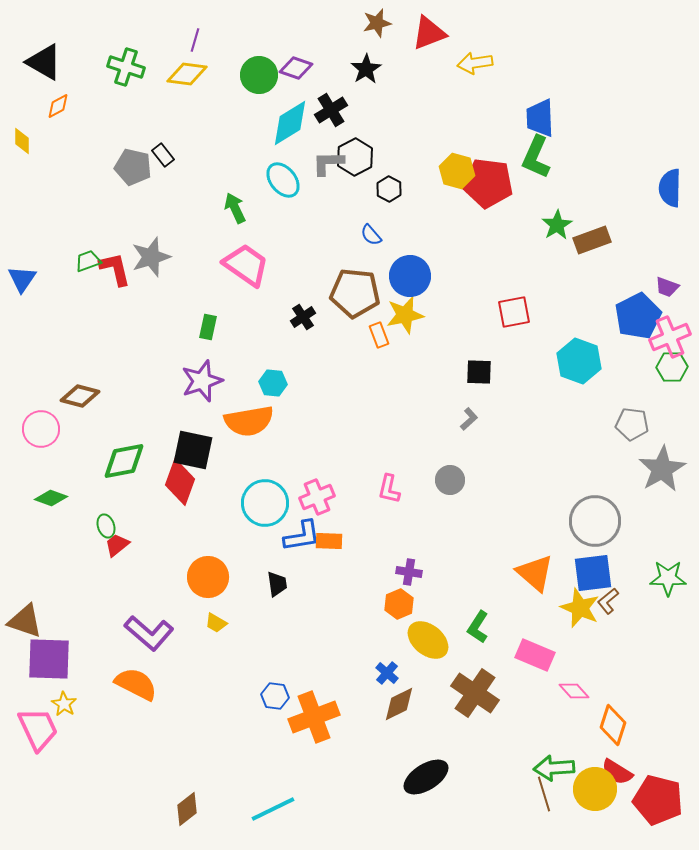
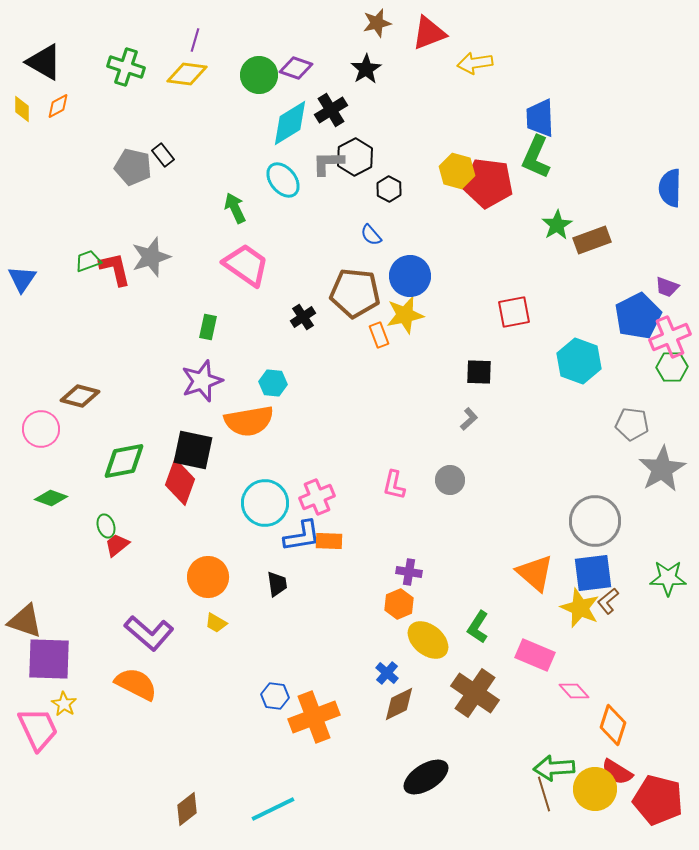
yellow diamond at (22, 141): moved 32 px up
pink L-shape at (389, 489): moved 5 px right, 4 px up
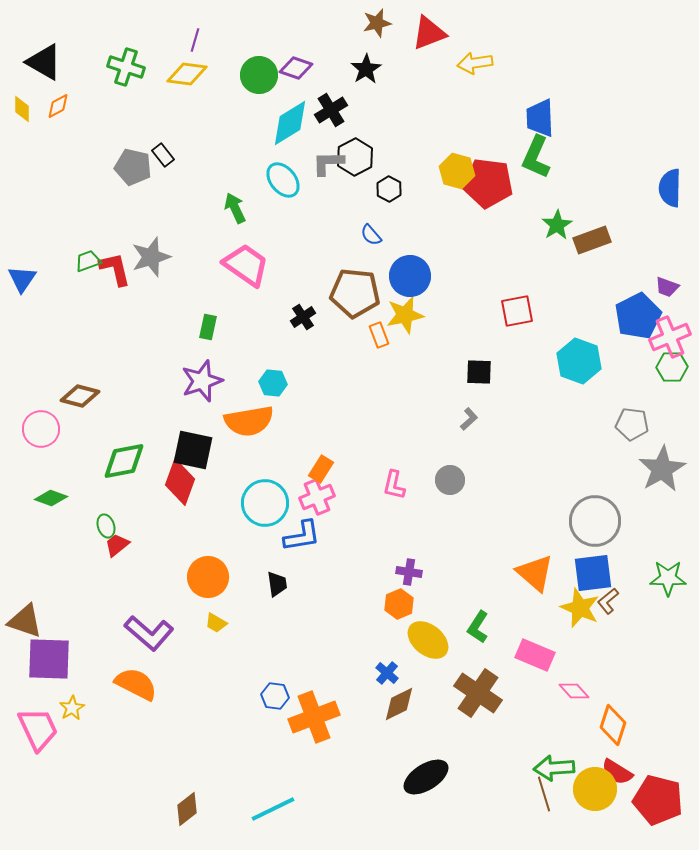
red square at (514, 312): moved 3 px right, 1 px up
orange rectangle at (329, 541): moved 8 px left, 72 px up; rotated 60 degrees counterclockwise
brown cross at (475, 693): moved 3 px right
yellow star at (64, 704): moved 8 px right, 4 px down; rotated 10 degrees clockwise
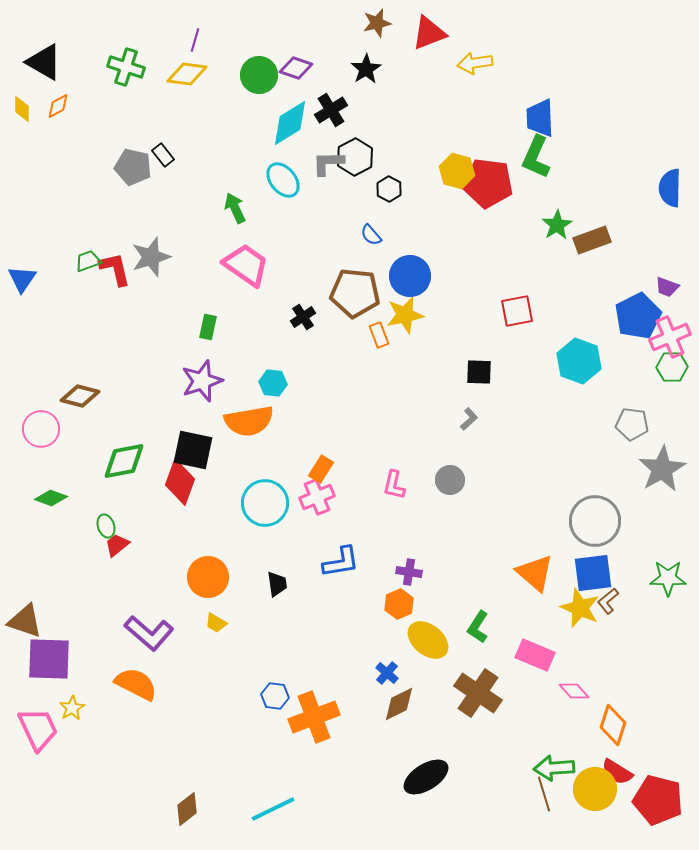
blue L-shape at (302, 536): moved 39 px right, 26 px down
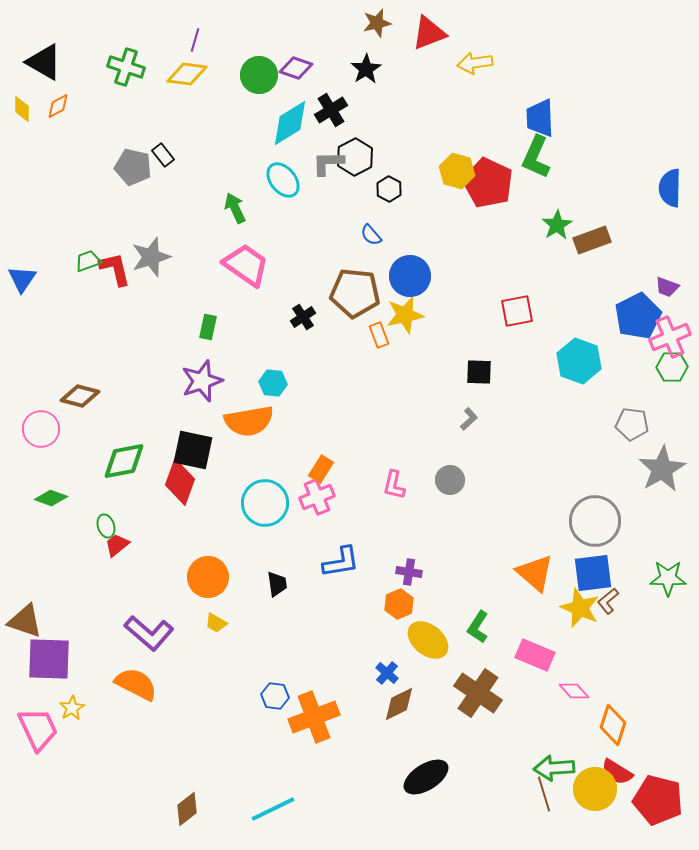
red pentagon at (488, 183): rotated 18 degrees clockwise
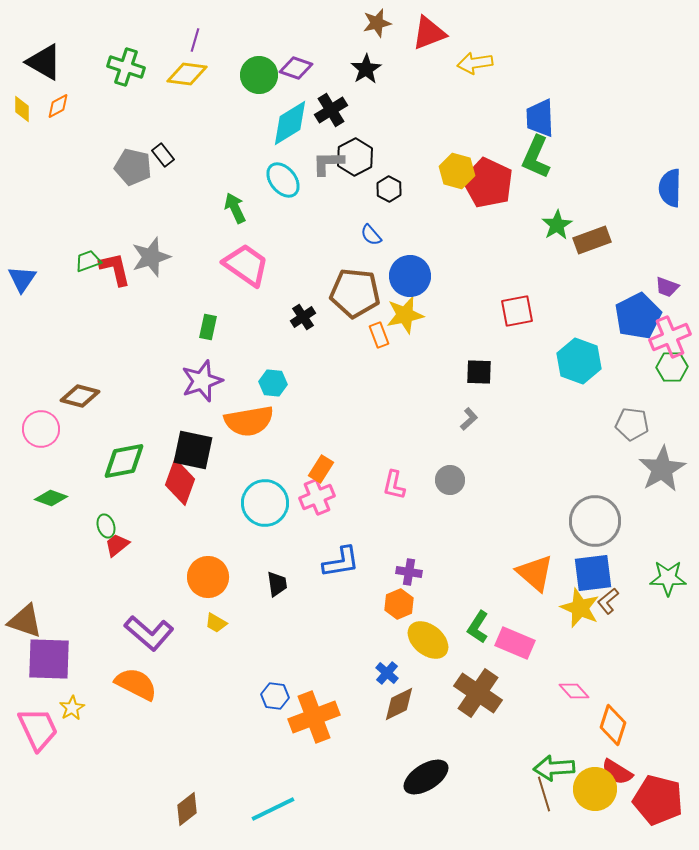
pink rectangle at (535, 655): moved 20 px left, 12 px up
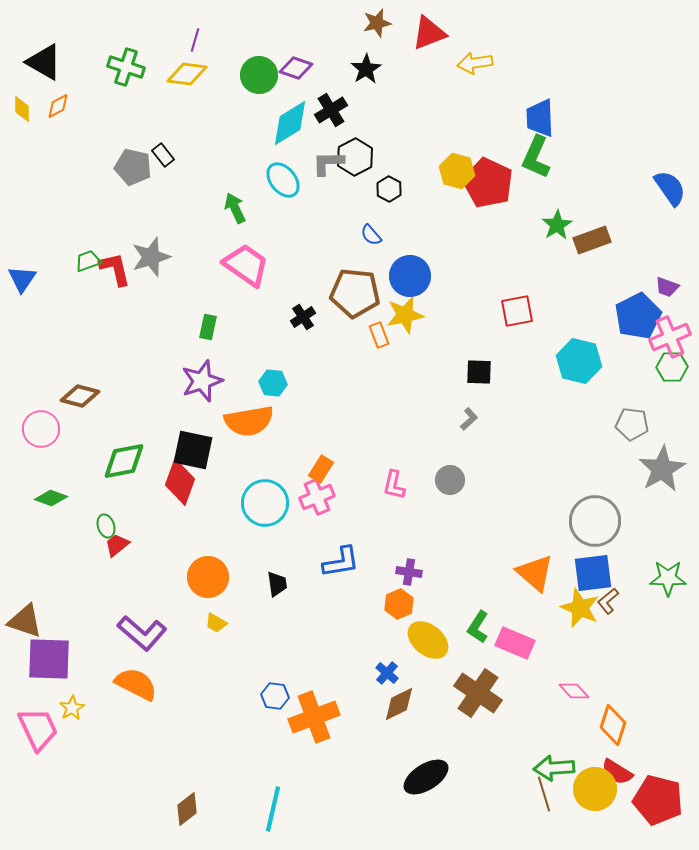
blue semicircle at (670, 188): rotated 144 degrees clockwise
cyan hexagon at (579, 361): rotated 6 degrees counterclockwise
purple L-shape at (149, 633): moved 7 px left
cyan line at (273, 809): rotated 51 degrees counterclockwise
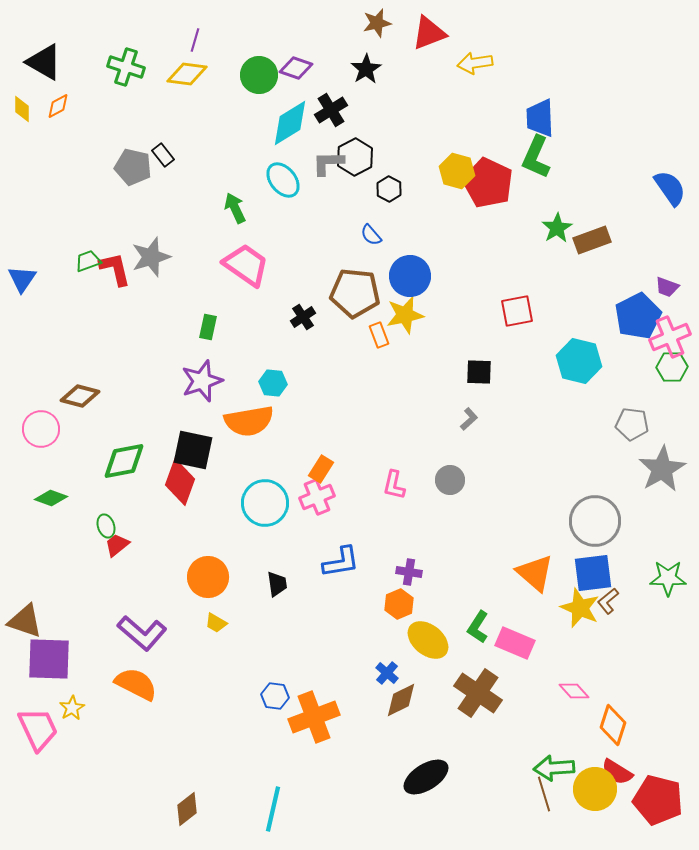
green star at (557, 225): moved 3 px down
brown diamond at (399, 704): moved 2 px right, 4 px up
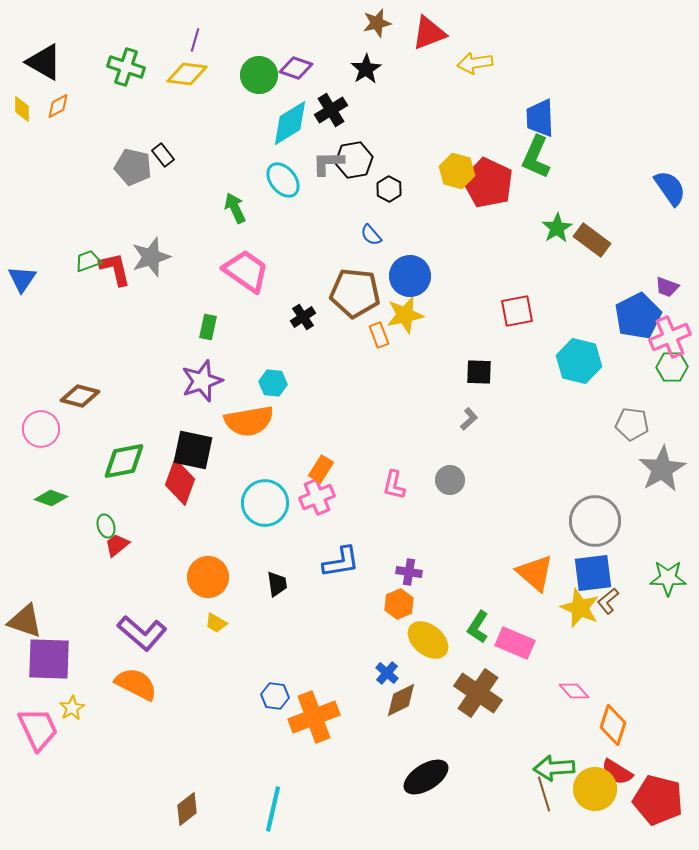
black hexagon at (355, 157): moved 1 px left, 3 px down; rotated 18 degrees clockwise
brown rectangle at (592, 240): rotated 57 degrees clockwise
pink trapezoid at (246, 265): moved 6 px down
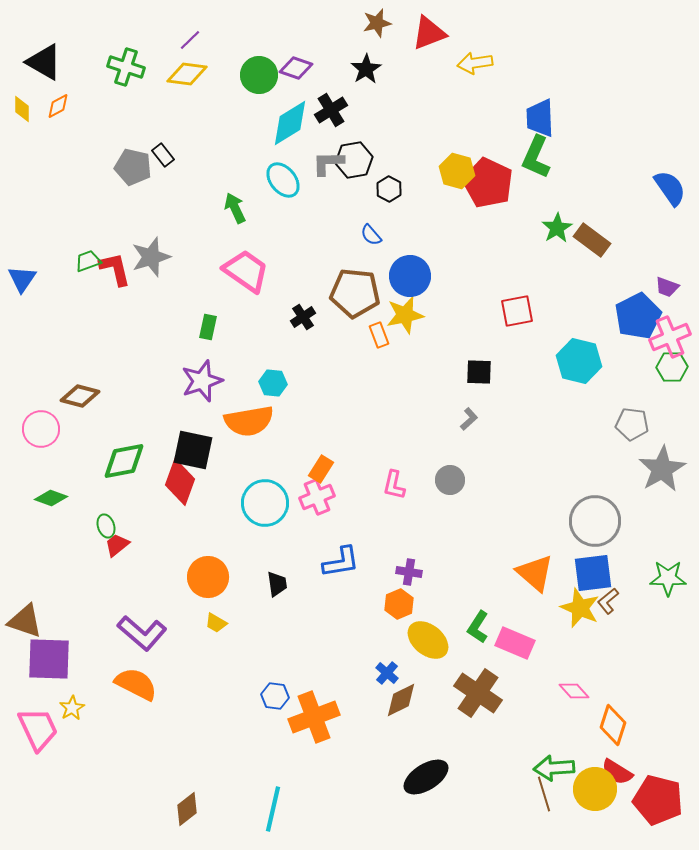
purple line at (195, 40): moved 5 px left; rotated 30 degrees clockwise
